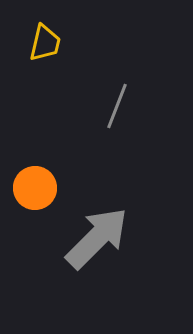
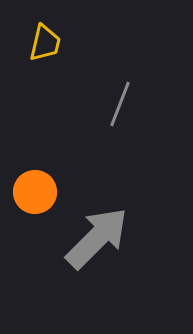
gray line: moved 3 px right, 2 px up
orange circle: moved 4 px down
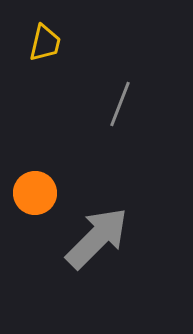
orange circle: moved 1 px down
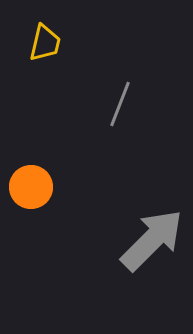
orange circle: moved 4 px left, 6 px up
gray arrow: moved 55 px right, 2 px down
